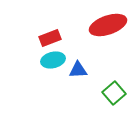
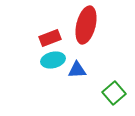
red ellipse: moved 22 px left; rotated 57 degrees counterclockwise
blue triangle: moved 1 px left
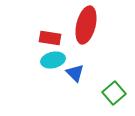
red rectangle: rotated 30 degrees clockwise
blue triangle: moved 2 px left, 3 px down; rotated 48 degrees clockwise
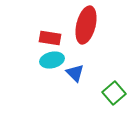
cyan ellipse: moved 1 px left
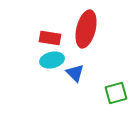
red ellipse: moved 4 px down
green square: moved 2 px right; rotated 25 degrees clockwise
